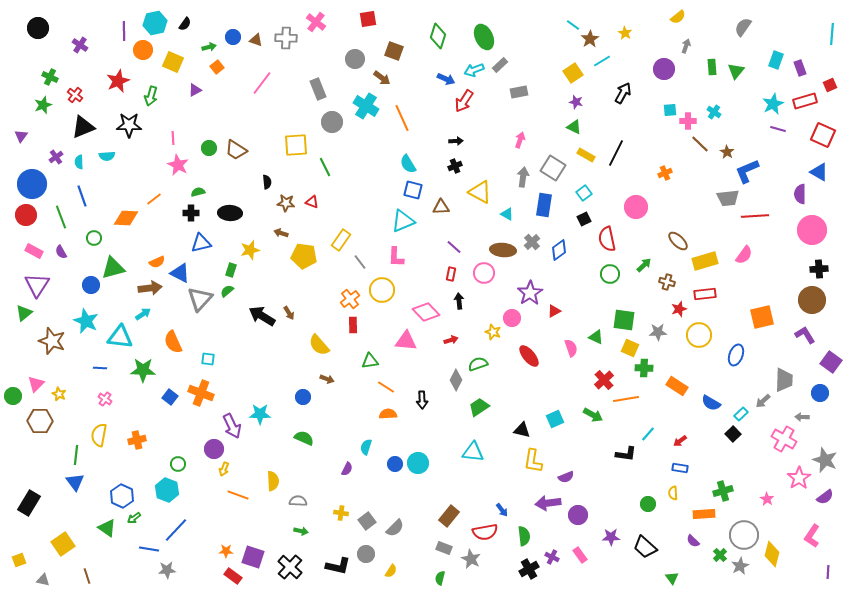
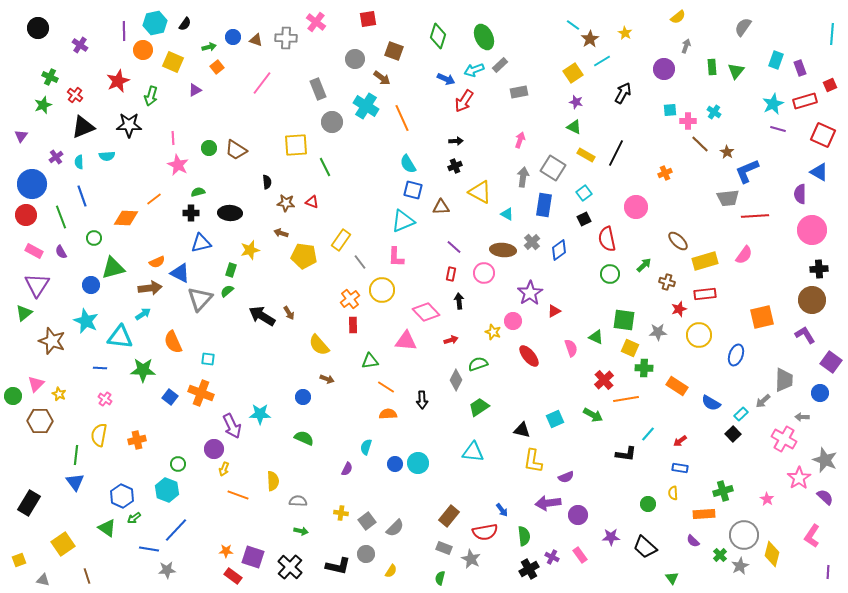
pink circle at (512, 318): moved 1 px right, 3 px down
purple semicircle at (825, 497): rotated 102 degrees counterclockwise
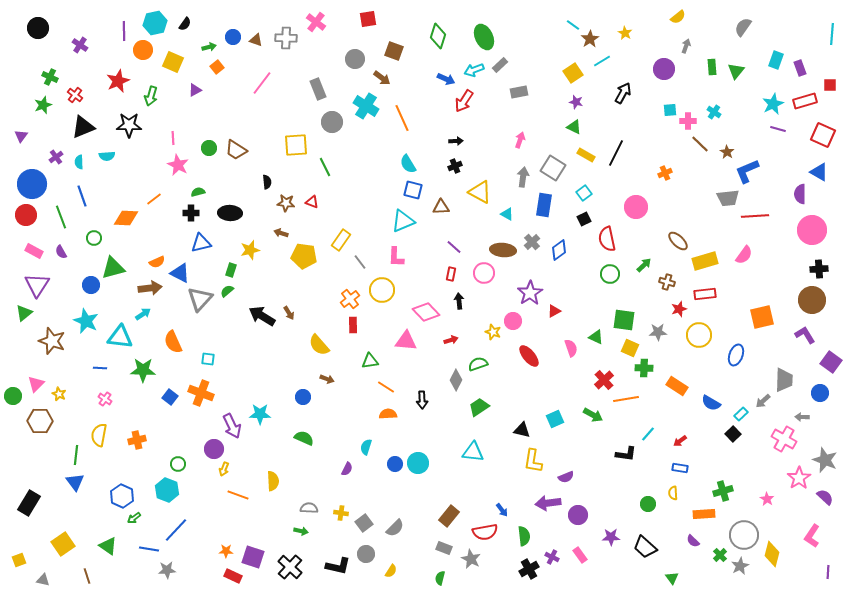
red square at (830, 85): rotated 24 degrees clockwise
gray semicircle at (298, 501): moved 11 px right, 7 px down
gray square at (367, 521): moved 3 px left, 2 px down
green triangle at (107, 528): moved 1 px right, 18 px down
red rectangle at (233, 576): rotated 12 degrees counterclockwise
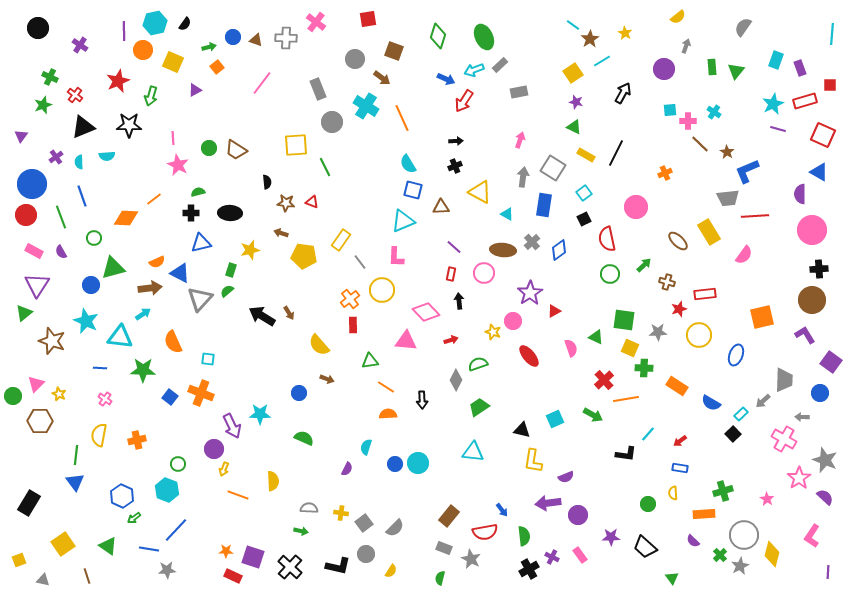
yellow rectangle at (705, 261): moved 4 px right, 29 px up; rotated 75 degrees clockwise
blue circle at (303, 397): moved 4 px left, 4 px up
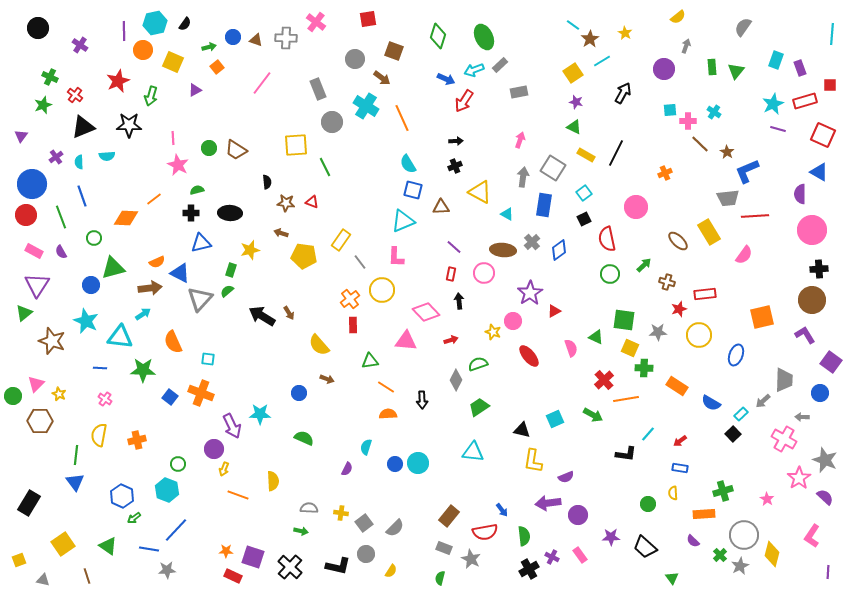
green semicircle at (198, 192): moved 1 px left, 2 px up
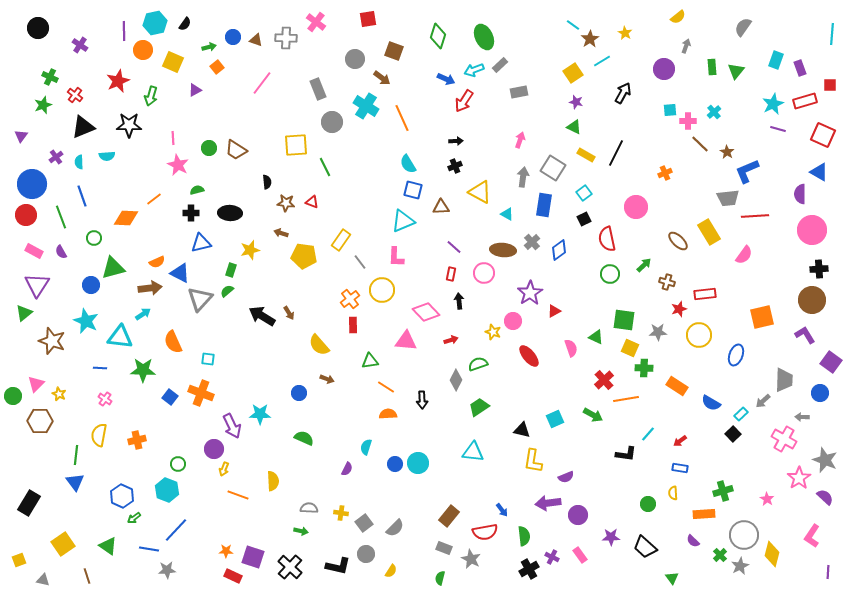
cyan cross at (714, 112): rotated 16 degrees clockwise
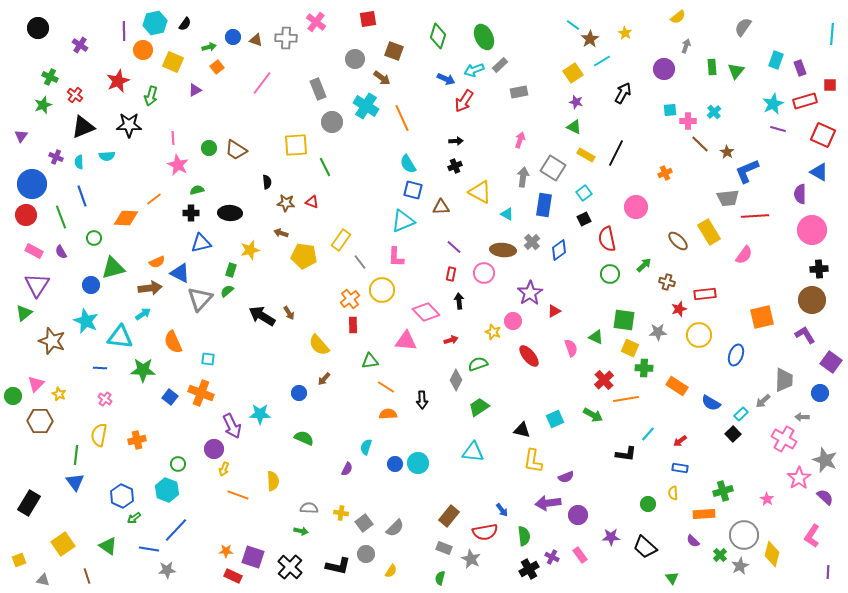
purple cross at (56, 157): rotated 32 degrees counterclockwise
brown arrow at (327, 379): moved 3 px left; rotated 112 degrees clockwise
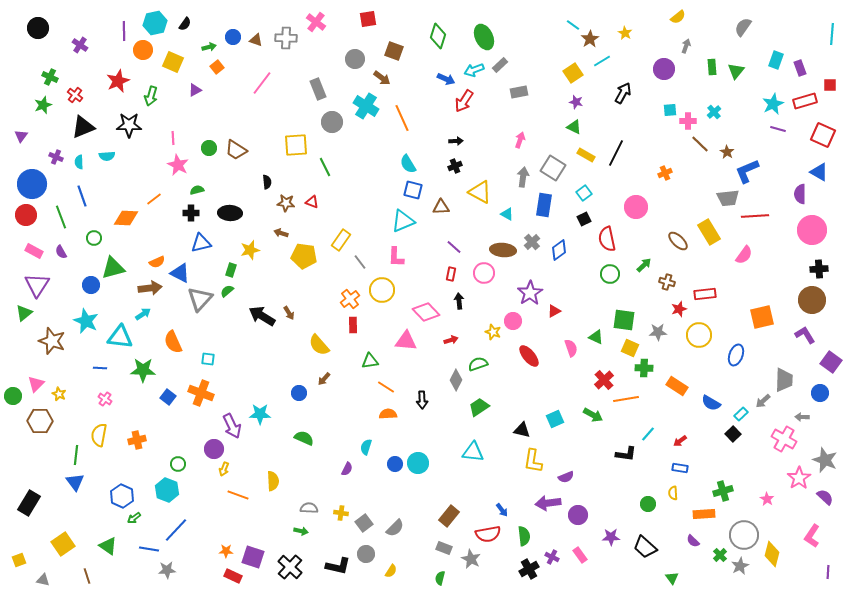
blue square at (170, 397): moved 2 px left
red semicircle at (485, 532): moved 3 px right, 2 px down
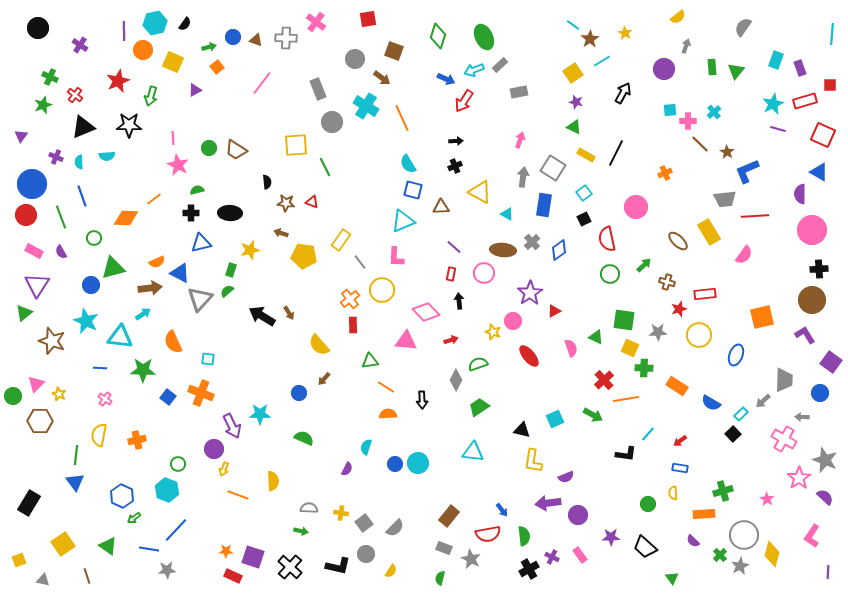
gray trapezoid at (728, 198): moved 3 px left, 1 px down
